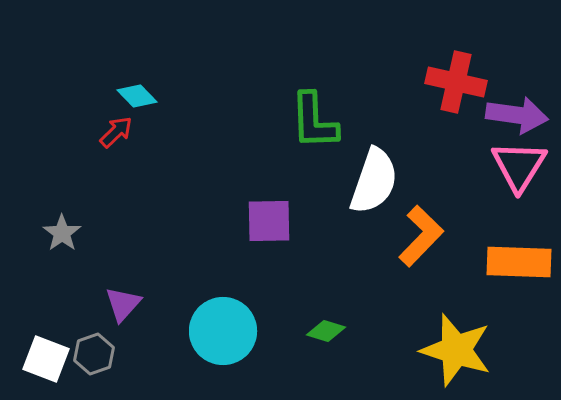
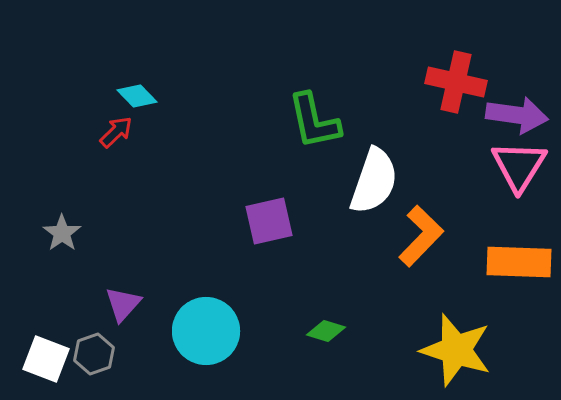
green L-shape: rotated 10 degrees counterclockwise
purple square: rotated 12 degrees counterclockwise
cyan circle: moved 17 px left
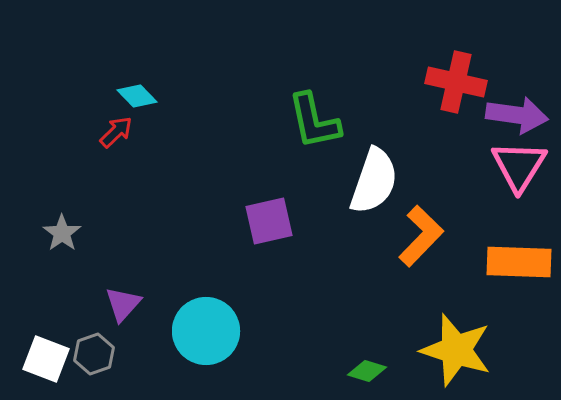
green diamond: moved 41 px right, 40 px down
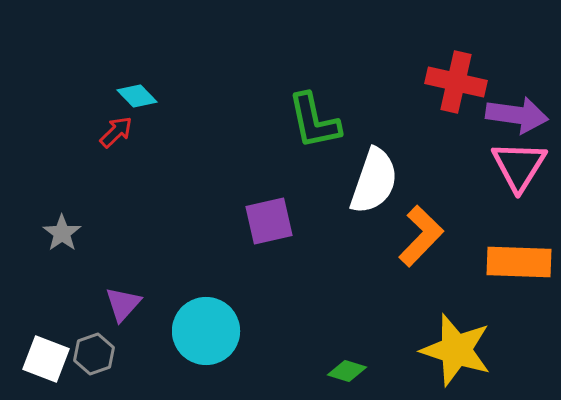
green diamond: moved 20 px left
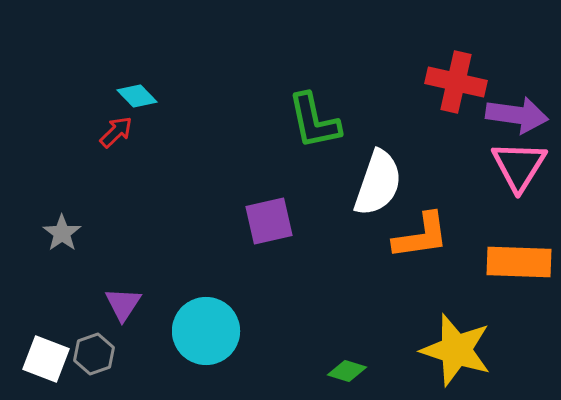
white semicircle: moved 4 px right, 2 px down
orange L-shape: rotated 38 degrees clockwise
purple triangle: rotated 9 degrees counterclockwise
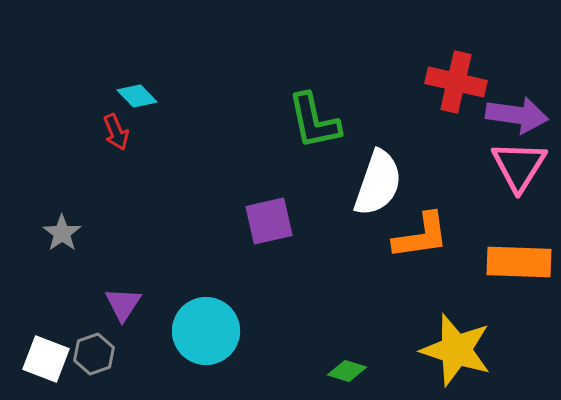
red arrow: rotated 111 degrees clockwise
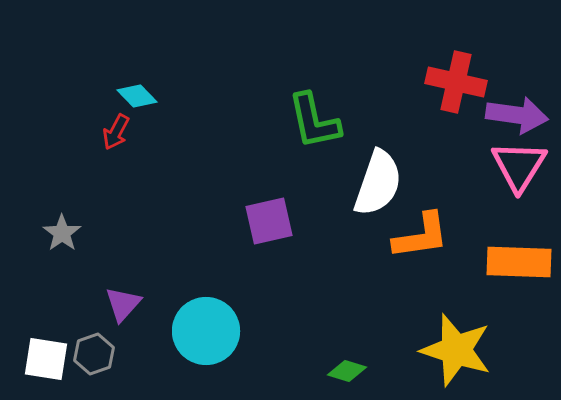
red arrow: rotated 51 degrees clockwise
purple triangle: rotated 9 degrees clockwise
white square: rotated 12 degrees counterclockwise
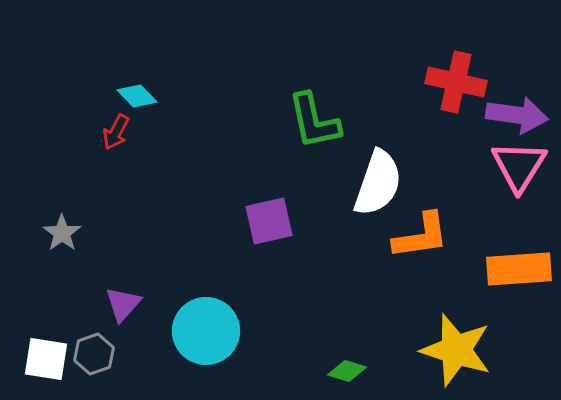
orange rectangle: moved 7 px down; rotated 6 degrees counterclockwise
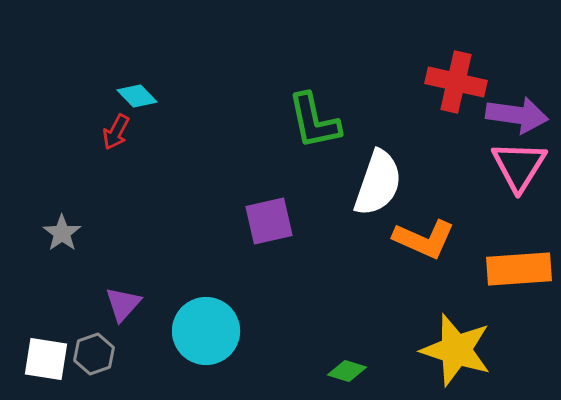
orange L-shape: moved 3 px right, 3 px down; rotated 32 degrees clockwise
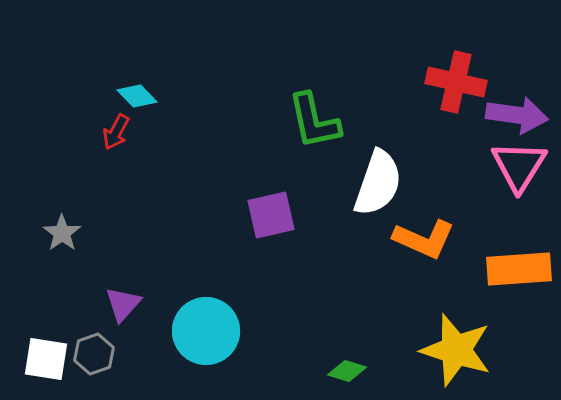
purple square: moved 2 px right, 6 px up
